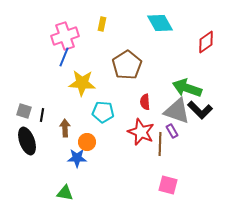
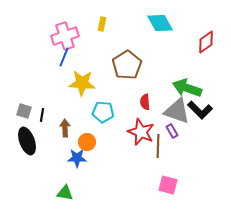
brown line: moved 2 px left, 2 px down
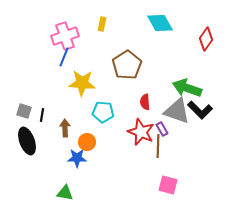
red diamond: moved 3 px up; rotated 20 degrees counterclockwise
purple rectangle: moved 10 px left, 2 px up
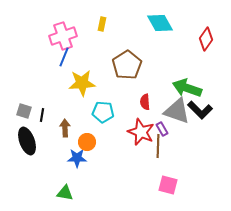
pink cross: moved 2 px left
yellow star: rotated 8 degrees counterclockwise
